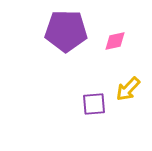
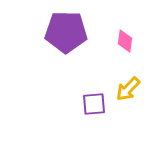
purple pentagon: moved 1 px down
pink diamond: moved 10 px right; rotated 70 degrees counterclockwise
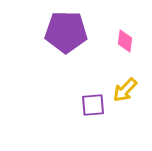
yellow arrow: moved 3 px left, 1 px down
purple square: moved 1 px left, 1 px down
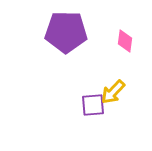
yellow arrow: moved 12 px left, 2 px down
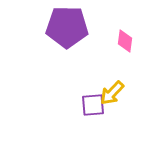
purple pentagon: moved 1 px right, 5 px up
yellow arrow: moved 1 px left, 1 px down
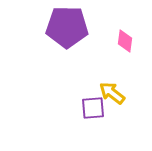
yellow arrow: rotated 84 degrees clockwise
purple square: moved 3 px down
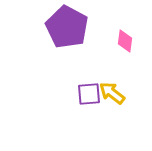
purple pentagon: rotated 27 degrees clockwise
purple square: moved 4 px left, 14 px up
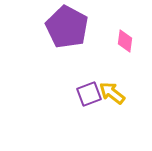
purple square: rotated 15 degrees counterclockwise
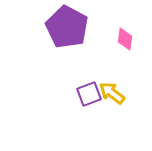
pink diamond: moved 2 px up
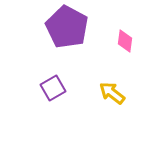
pink diamond: moved 2 px down
purple square: moved 36 px left, 6 px up; rotated 10 degrees counterclockwise
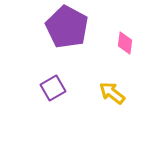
pink diamond: moved 2 px down
